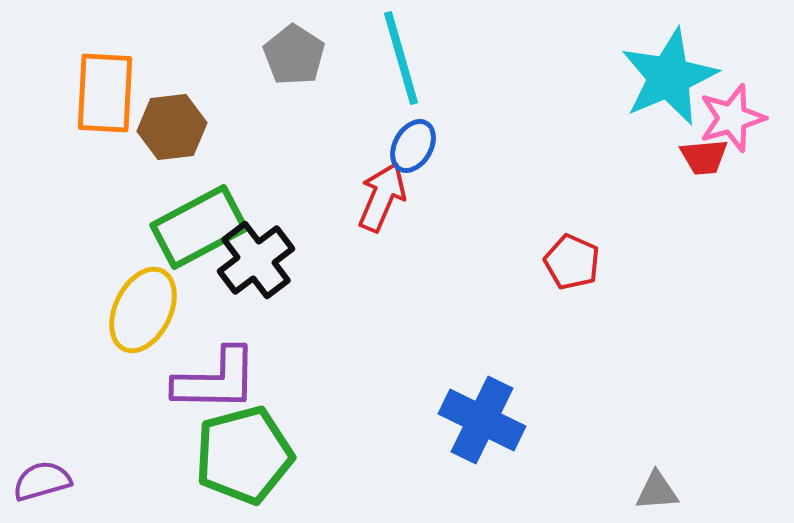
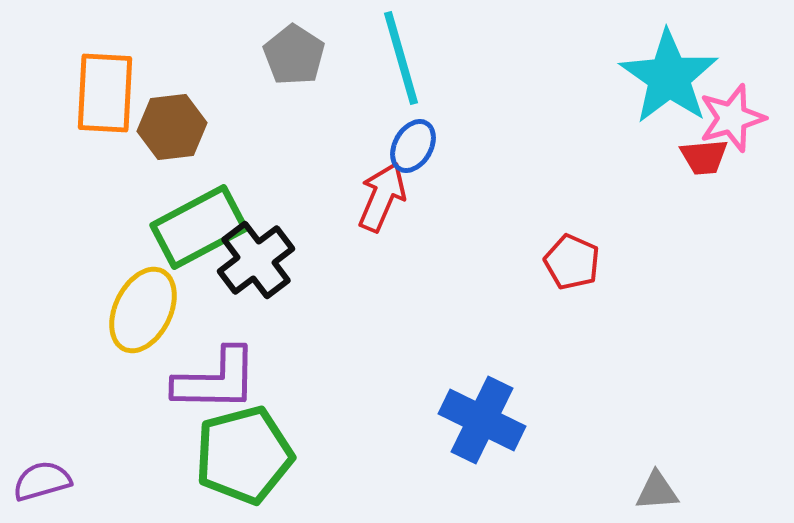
cyan star: rotated 14 degrees counterclockwise
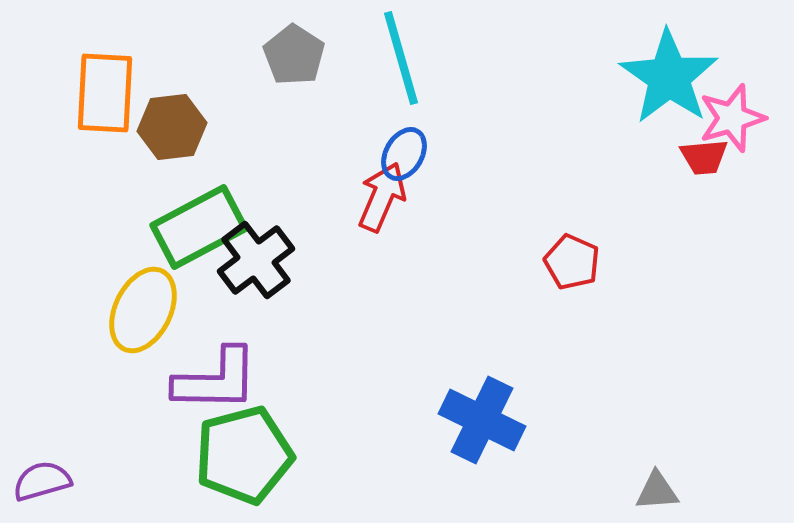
blue ellipse: moved 9 px left, 8 px down
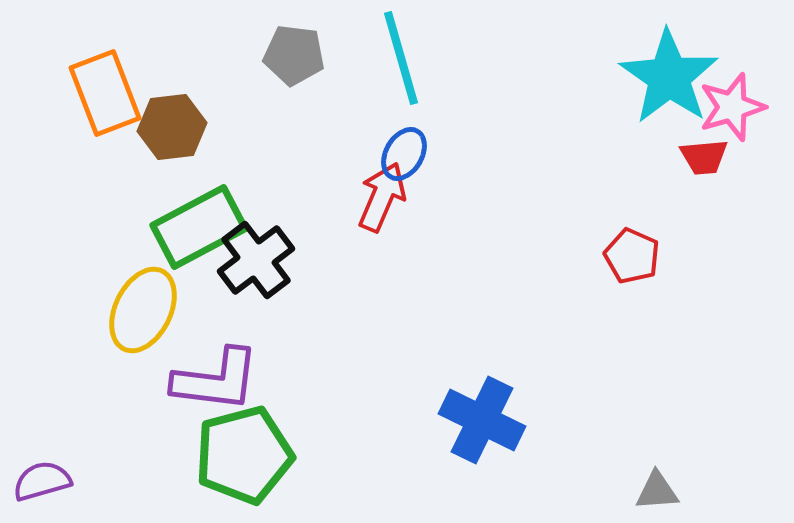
gray pentagon: rotated 26 degrees counterclockwise
orange rectangle: rotated 24 degrees counterclockwise
pink star: moved 11 px up
red pentagon: moved 60 px right, 6 px up
purple L-shape: rotated 6 degrees clockwise
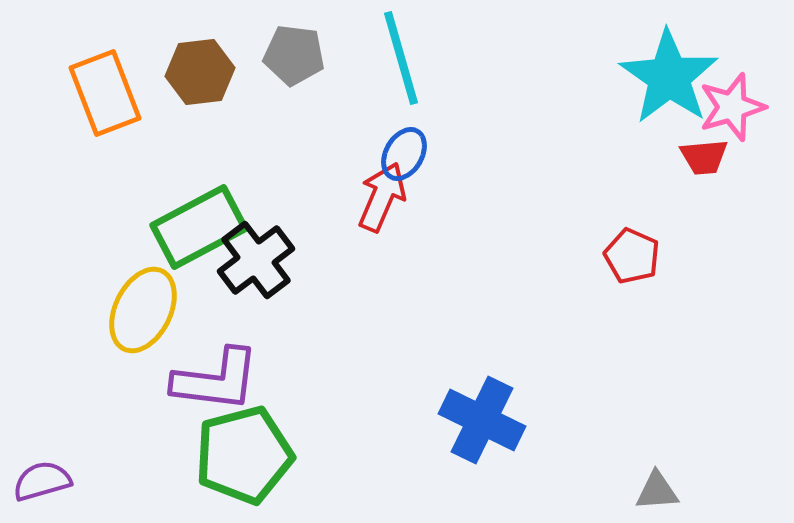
brown hexagon: moved 28 px right, 55 px up
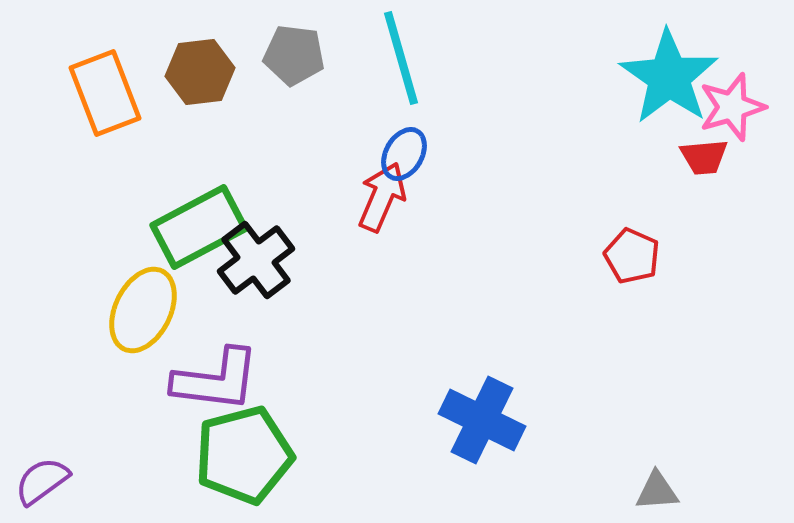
purple semicircle: rotated 20 degrees counterclockwise
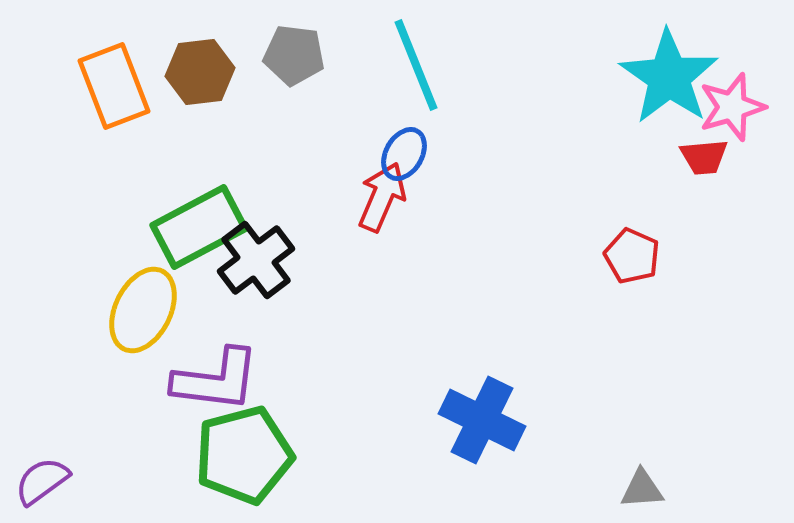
cyan line: moved 15 px right, 7 px down; rotated 6 degrees counterclockwise
orange rectangle: moved 9 px right, 7 px up
gray triangle: moved 15 px left, 2 px up
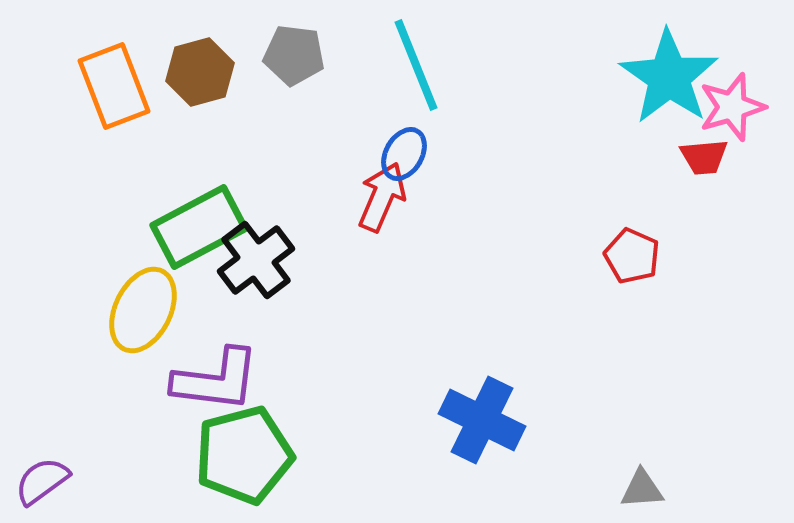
brown hexagon: rotated 8 degrees counterclockwise
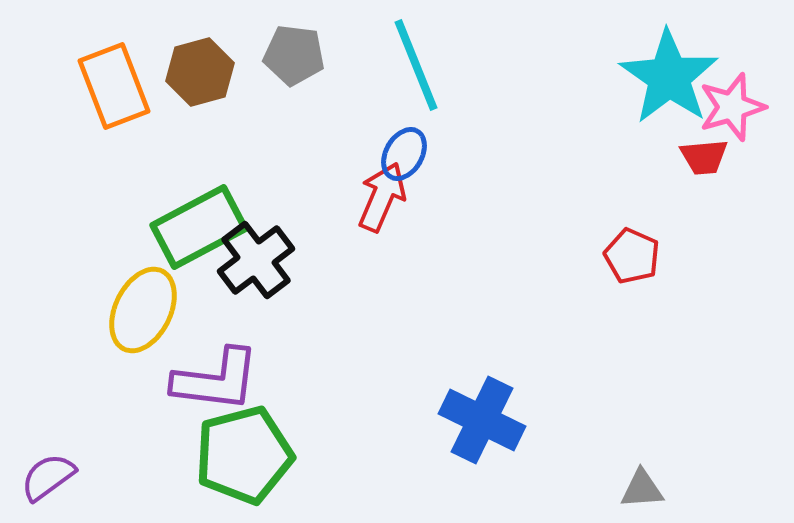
purple semicircle: moved 6 px right, 4 px up
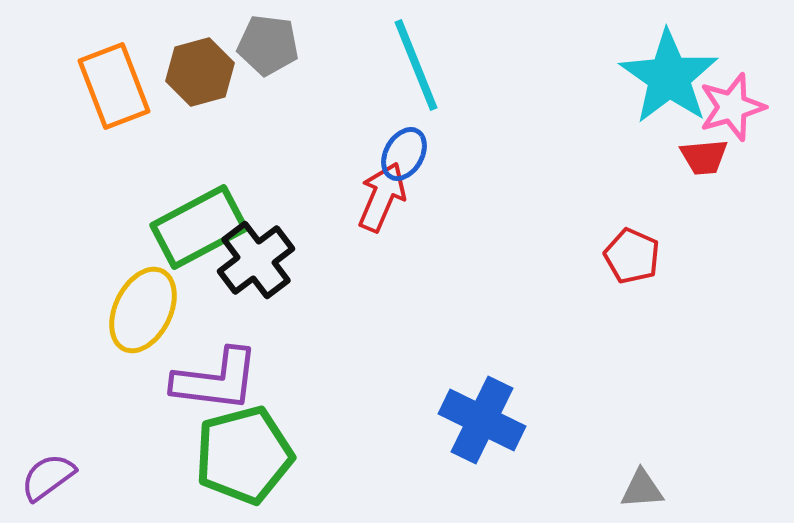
gray pentagon: moved 26 px left, 10 px up
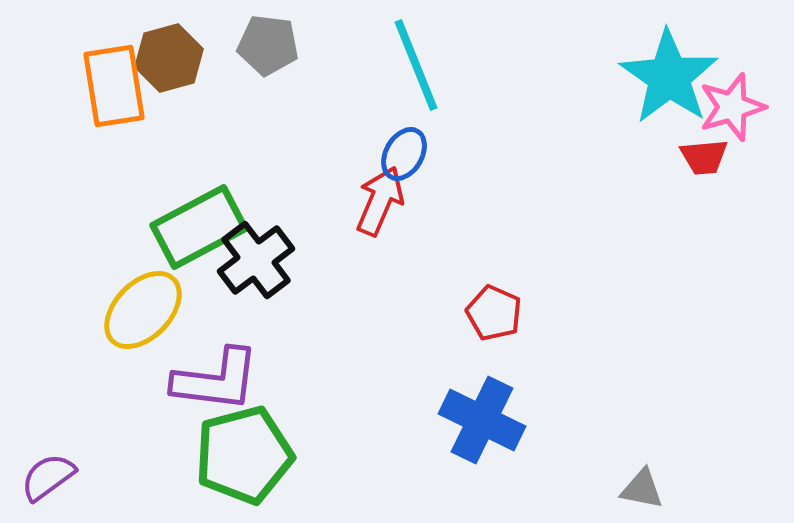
brown hexagon: moved 31 px left, 14 px up
orange rectangle: rotated 12 degrees clockwise
red arrow: moved 2 px left, 4 px down
red pentagon: moved 138 px left, 57 px down
yellow ellipse: rotated 18 degrees clockwise
gray triangle: rotated 15 degrees clockwise
